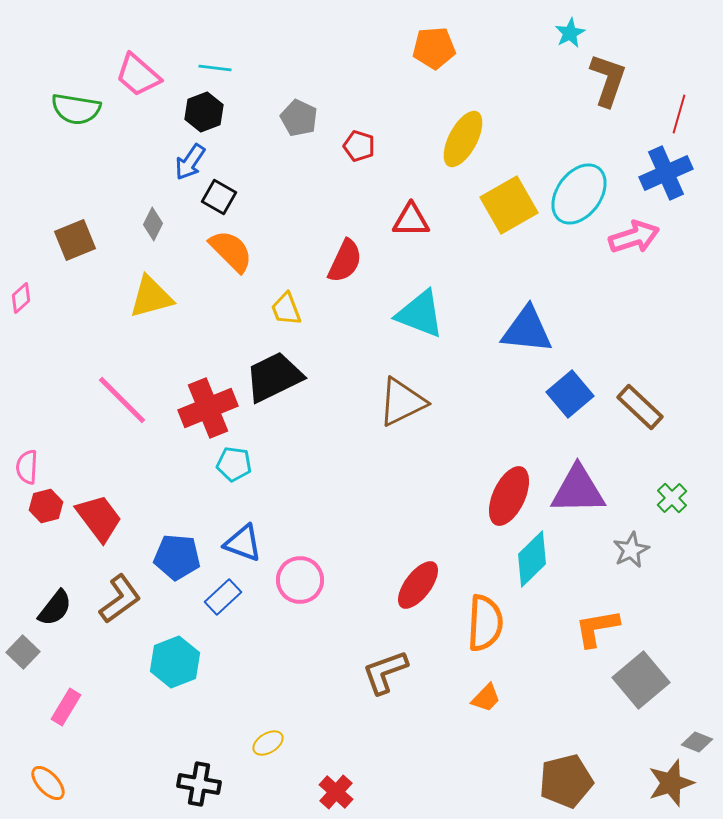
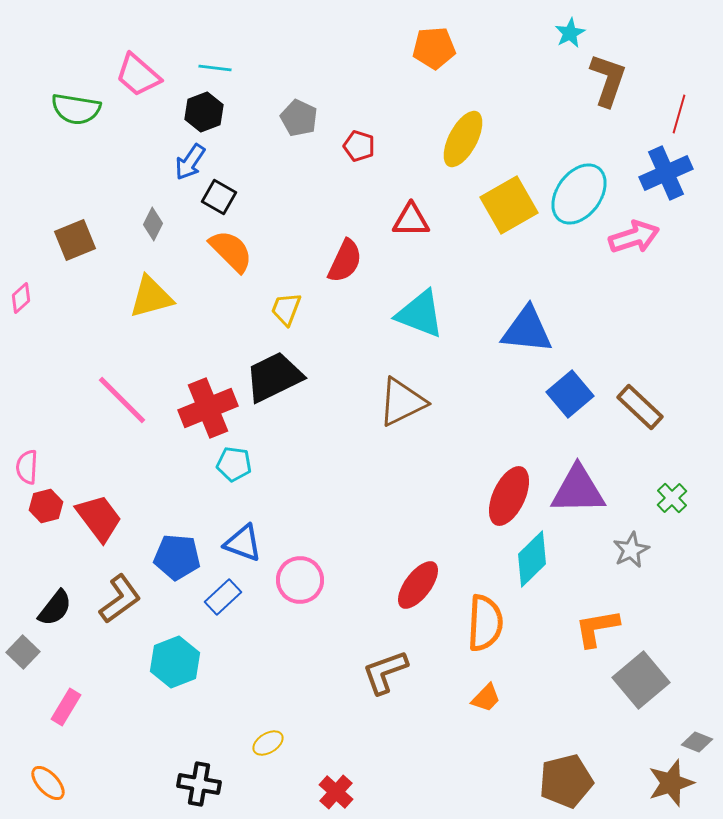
yellow trapezoid at (286, 309): rotated 42 degrees clockwise
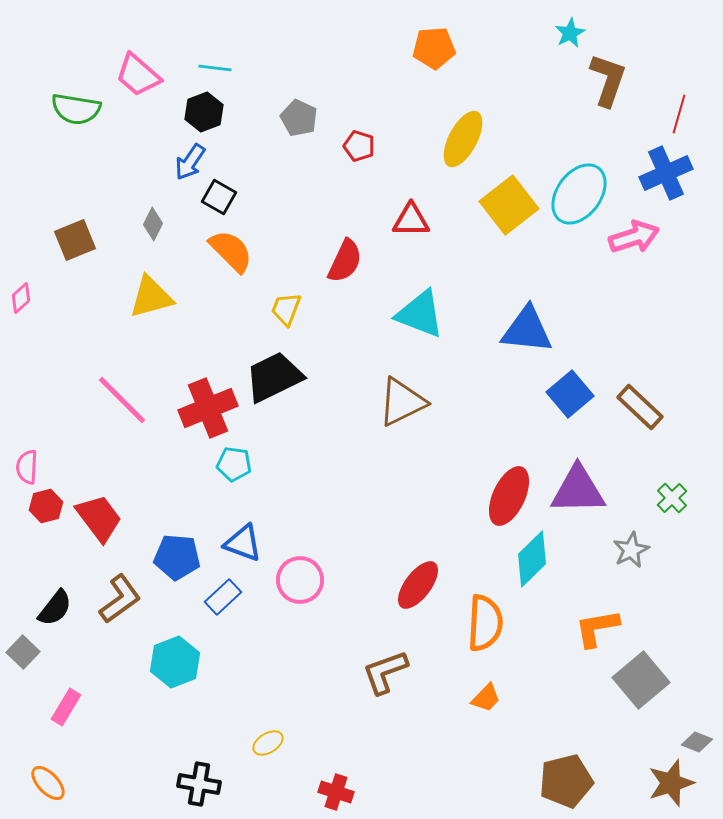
yellow square at (509, 205): rotated 8 degrees counterclockwise
red cross at (336, 792): rotated 24 degrees counterclockwise
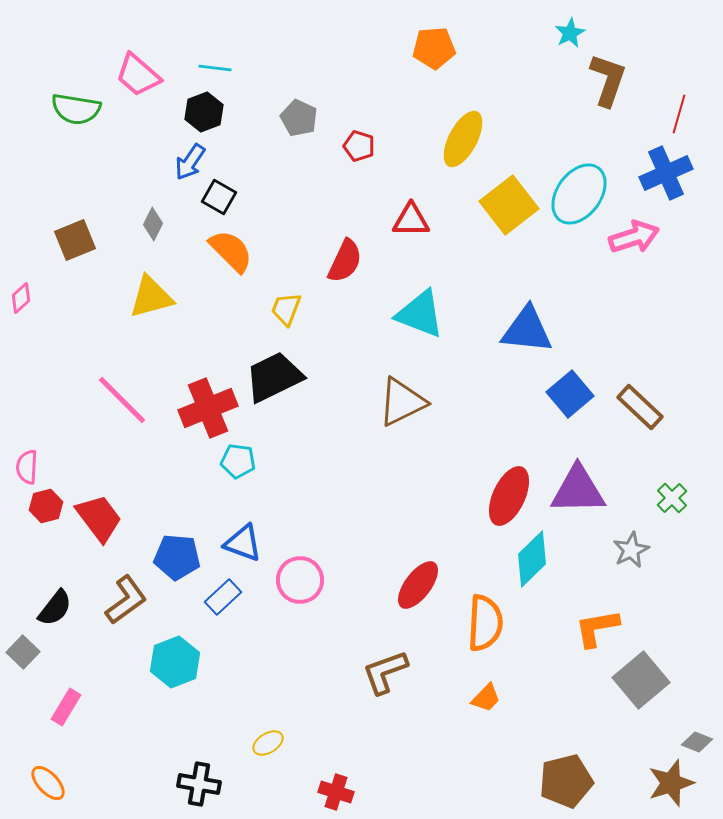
cyan pentagon at (234, 464): moved 4 px right, 3 px up
brown L-shape at (120, 599): moved 6 px right, 1 px down
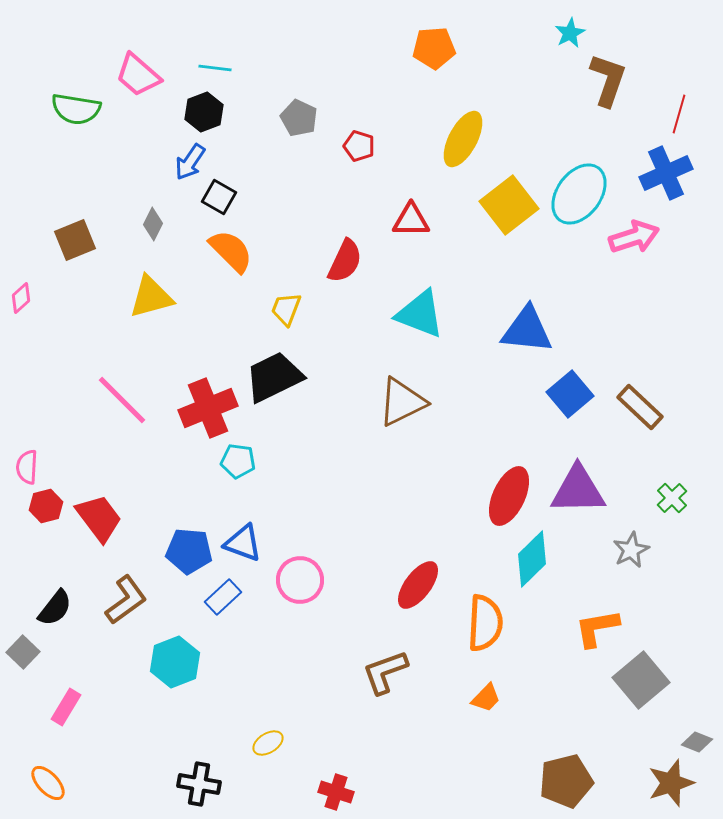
blue pentagon at (177, 557): moved 12 px right, 6 px up
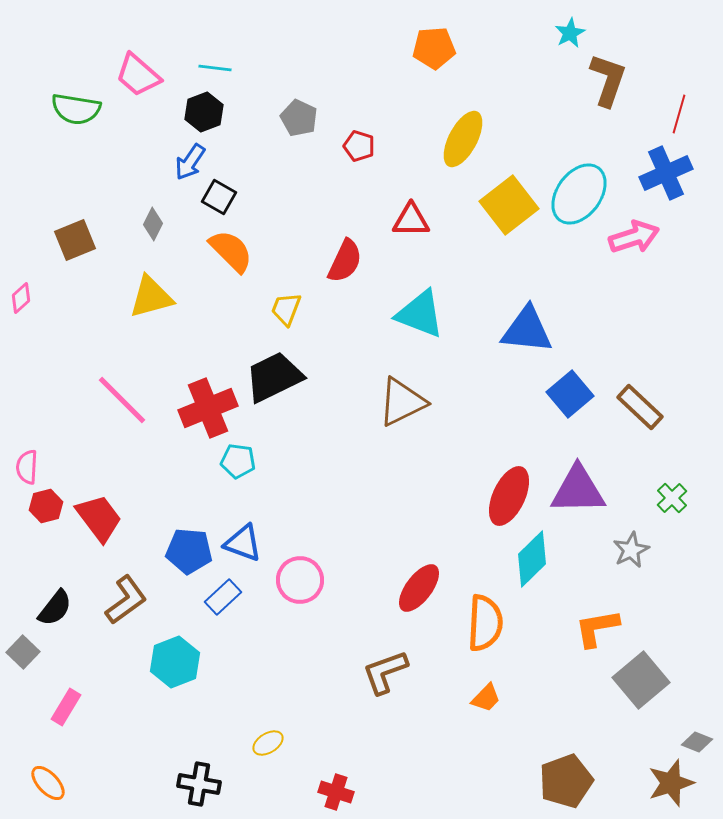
red ellipse at (418, 585): moved 1 px right, 3 px down
brown pentagon at (566, 781): rotated 6 degrees counterclockwise
